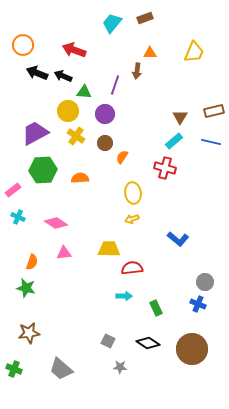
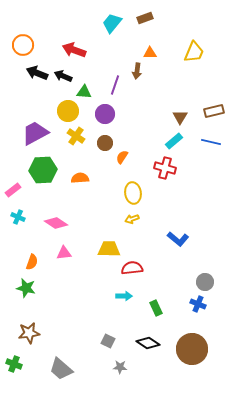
green cross at (14, 369): moved 5 px up
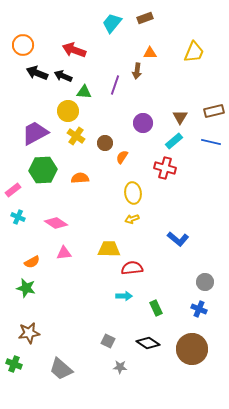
purple circle at (105, 114): moved 38 px right, 9 px down
orange semicircle at (32, 262): rotated 42 degrees clockwise
blue cross at (198, 304): moved 1 px right, 5 px down
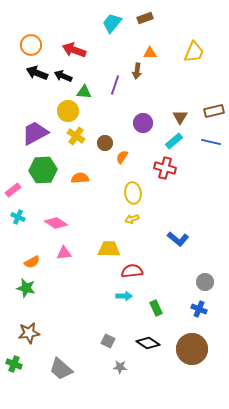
orange circle at (23, 45): moved 8 px right
red semicircle at (132, 268): moved 3 px down
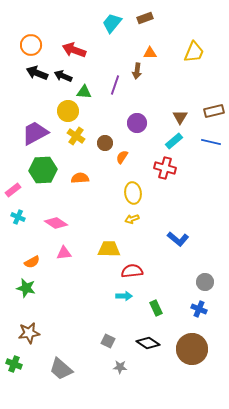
purple circle at (143, 123): moved 6 px left
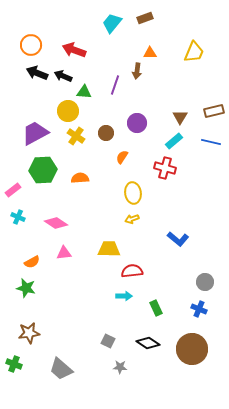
brown circle at (105, 143): moved 1 px right, 10 px up
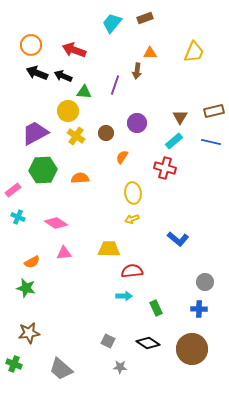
blue cross at (199, 309): rotated 21 degrees counterclockwise
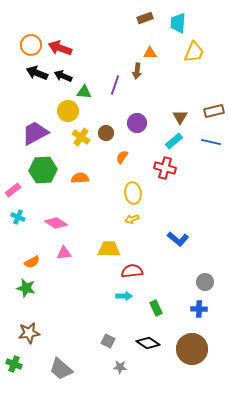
cyan trapezoid at (112, 23): moved 66 px right; rotated 35 degrees counterclockwise
red arrow at (74, 50): moved 14 px left, 2 px up
yellow cross at (76, 136): moved 5 px right, 1 px down
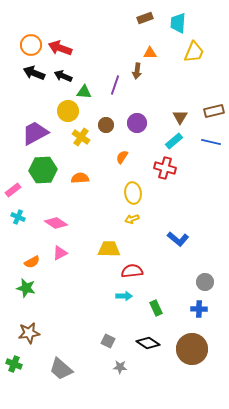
black arrow at (37, 73): moved 3 px left
brown circle at (106, 133): moved 8 px up
pink triangle at (64, 253): moved 4 px left; rotated 21 degrees counterclockwise
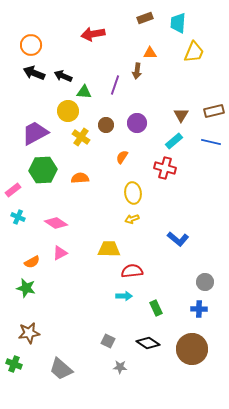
red arrow at (60, 48): moved 33 px right, 14 px up; rotated 30 degrees counterclockwise
brown triangle at (180, 117): moved 1 px right, 2 px up
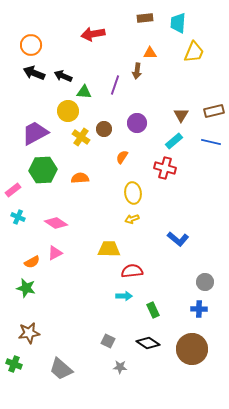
brown rectangle at (145, 18): rotated 14 degrees clockwise
brown circle at (106, 125): moved 2 px left, 4 px down
pink triangle at (60, 253): moved 5 px left
green rectangle at (156, 308): moved 3 px left, 2 px down
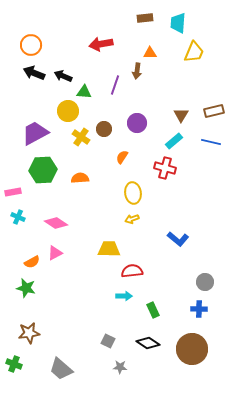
red arrow at (93, 34): moved 8 px right, 10 px down
pink rectangle at (13, 190): moved 2 px down; rotated 28 degrees clockwise
